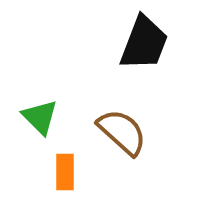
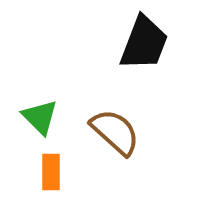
brown semicircle: moved 7 px left
orange rectangle: moved 14 px left
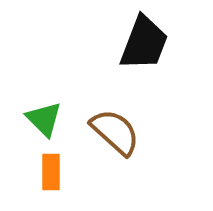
green triangle: moved 4 px right, 2 px down
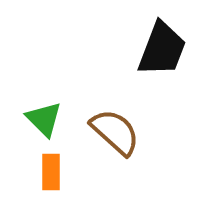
black trapezoid: moved 18 px right, 6 px down
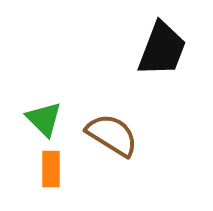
brown semicircle: moved 3 px left, 3 px down; rotated 10 degrees counterclockwise
orange rectangle: moved 3 px up
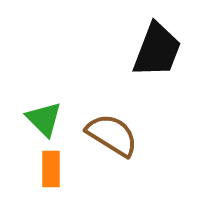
black trapezoid: moved 5 px left, 1 px down
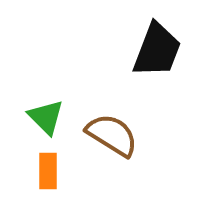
green triangle: moved 2 px right, 2 px up
orange rectangle: moved 3 px left, 2 px down
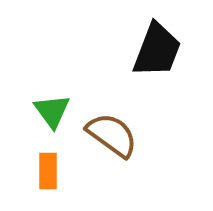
green triangle: moved 6 px right, 6 px up; rotated 9 degrees clockwise
brown semicircle: rotated 4 degrees clockwise
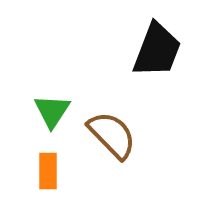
green triangle: rotated 9 degrees clockwise
brown semicircle: rotated 10 degrees clockwise
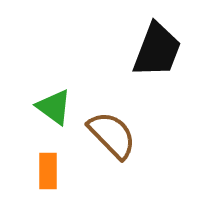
green triangle: moved 2 px right, 4 px up; rotated 27 degrees counterclockwise
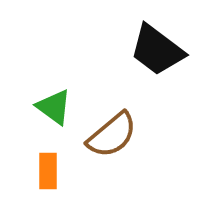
black trapezoid: rotated 106 degrees clockwise
brown semicircle: rotated 94 degrees clockwise
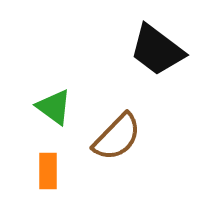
brown semicircle: moved 5 px right, 2 px down; rotated 6 degrees counterclockwise
